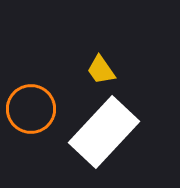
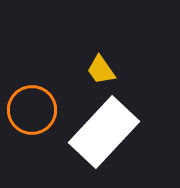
orange circle: moved 1 px right, 1 px down
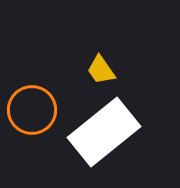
white rectangle: rotated 8 degrees clockwise
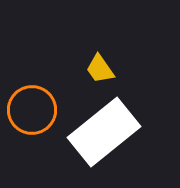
yellow trapezoid: moved 1 px left, 1 px up
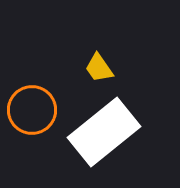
yellow trapezoid: moved 1 px left, 1 px up
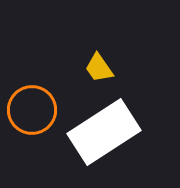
white rectangle: rotated 6 degrees clockwise
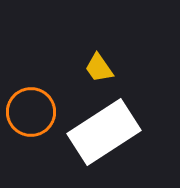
orange circle: moved 1 px left, 2 px down
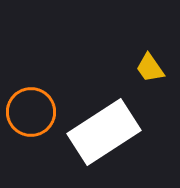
yellow trapezoid: moved 51 px right
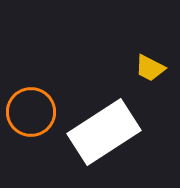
yellow trapezoid: rotated 28 degrees counterclockwise
